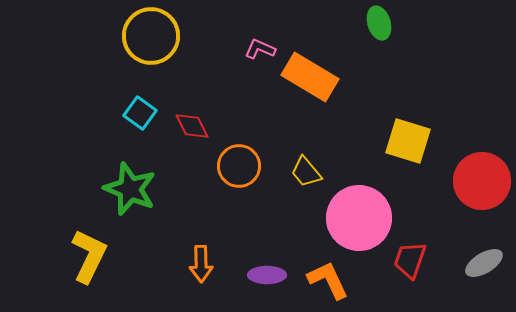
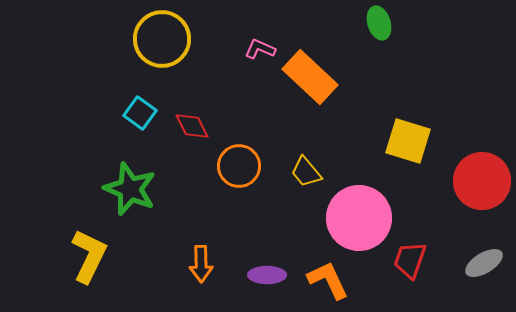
yellow circle: moved 11 px right, 3 px down
orange rectangle: rotated 12 degrees clockwise
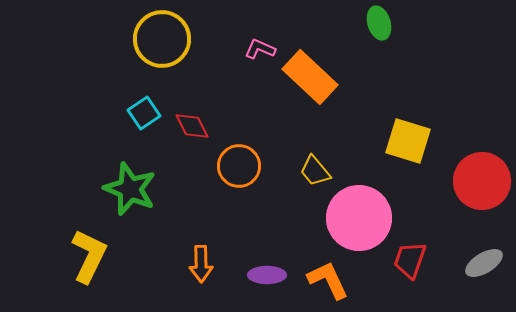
cyan square: moved 4 px right; rotated 20 degrees clockwise
yellow trapezoid: moved 9 px right, 1 px up
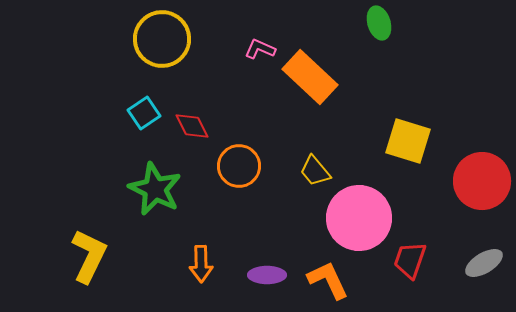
green star: moved 25 px right; rotated 4 degrees clockwise
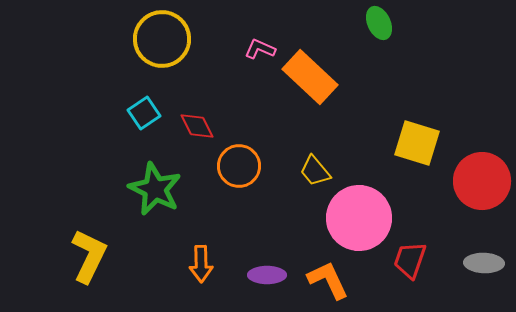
green ellipse: rotated 8 degrees counterclockwise
red diamond: moved 5 px right
yellow square: moved 9 px right, 2 px down
gray ellipse: rotated 33 degrees clockwise
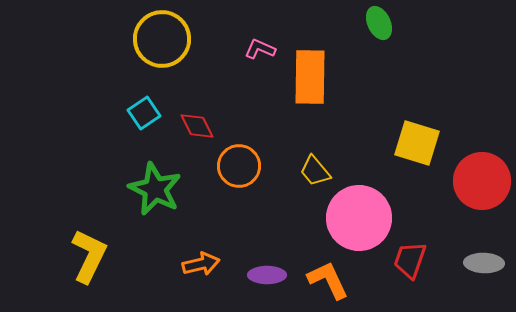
orange rectangle: rotated 48 degrees clockwise
orange arrow: rotated 102 degrees counterclockwise
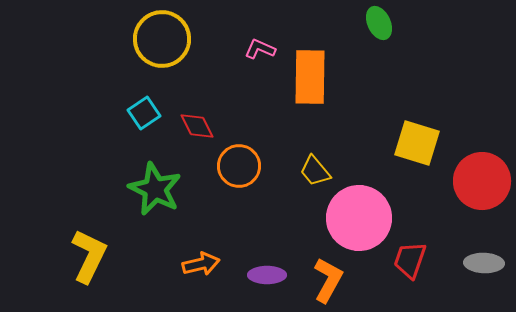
orange L-shape: rotated 54 degrees clockwise
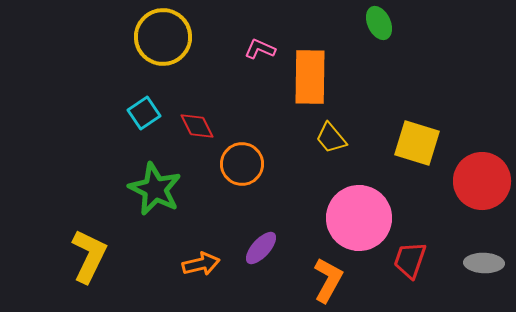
yellow circle: moved 1 px right, 2 px up
orange circle: moved 3 px right, 2 px up
yellow trapezoid: moved 16 px right, 33 px up
purple ellipse: moved 6 px left, 27 px up; rotated 48 degrees counterclockwise
